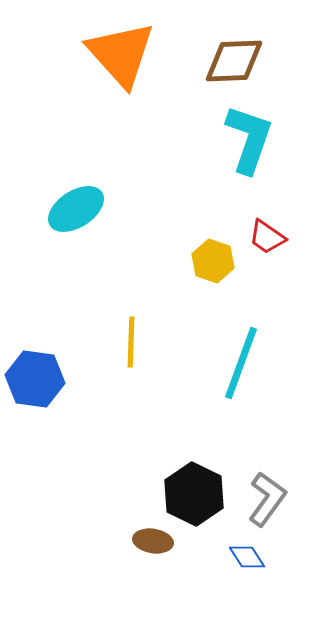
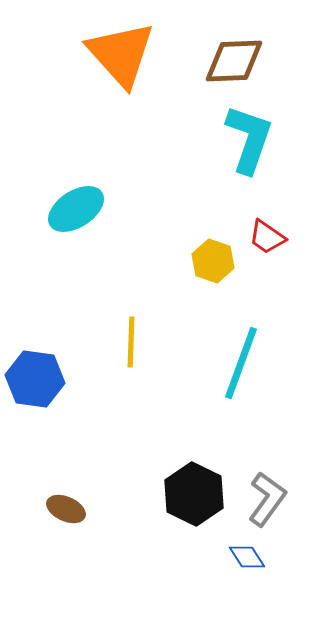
brown ellipse: moved 87 px left, 32 px up; rotated 15 degrees clockwise
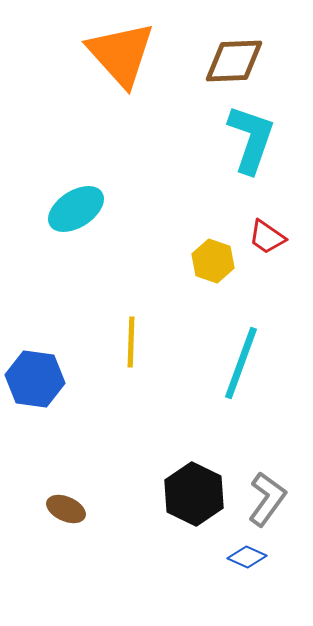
cyan L-shape: moved 2 px right
blue diamond: rotated 33 degrees counterclockwise
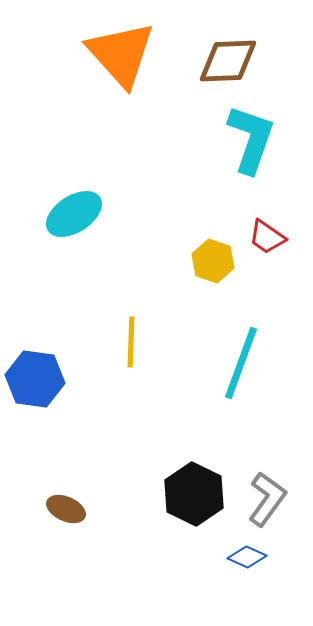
brown diamond: moved 6 px left
cyan ellipse: moved 2 px left, 5 px down
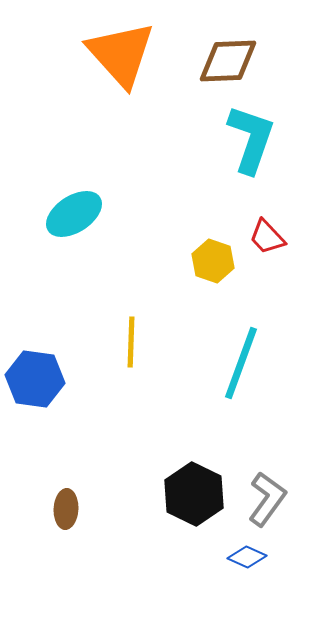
red trapezoid: rotated 12 degrees clockwise
brown ellipse: rotated 69 degrees clockwise
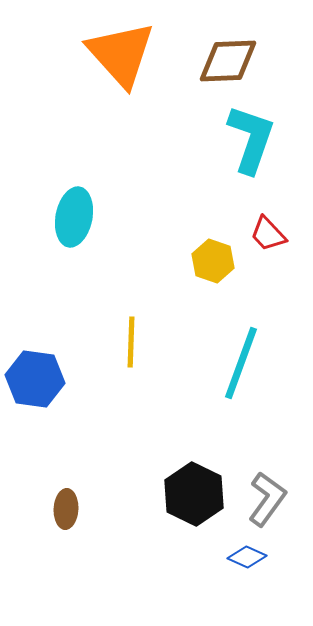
cyan ellipse: moved 3 px down; rotated 46 degrees counterclockwise
red trapezoid: moved 1 px right, 3 px up
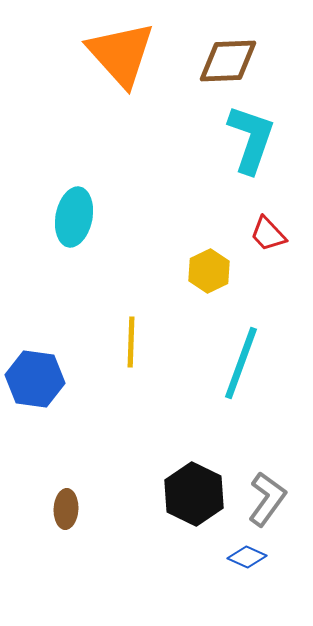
yellow hexagon: moved 4 px left, 10 px down; rotated 15 degrees clockwise
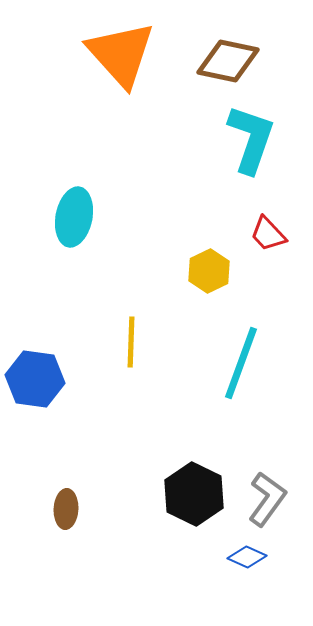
brown diamond: rotated 14 degrees clockwise
